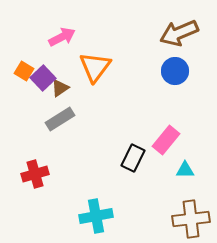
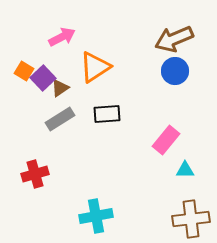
brown arrow: moved 5 px left, 6 px down
orange triangle: rotated 20 degrees clockwise
black rectangle: moved 26 px left, 44 px up; rotated 60 degrees clockwise
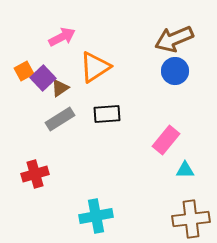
orange square: rotated 30 degrees clockwise
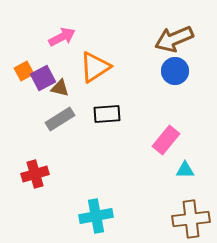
purple square: rotated 15 degrees clockwise
brown triangle: rotated 48 degrees clockwise
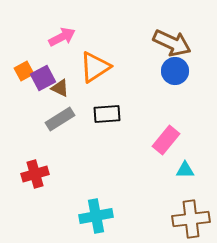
brown arrow: moved 2 px left, 4 px down; rotated 132 degrees counterclockwise
brown triangle: rotated 12 degrees clockwise
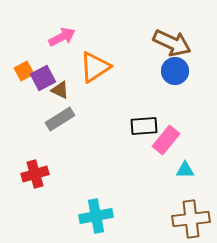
brown triangle: moved 2 px down
black rectangle: moved 37 px right, 12 px down
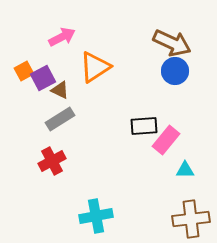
red cross: moved 17 px right, 13 px up; rotated 12 degrees counterclockwise
